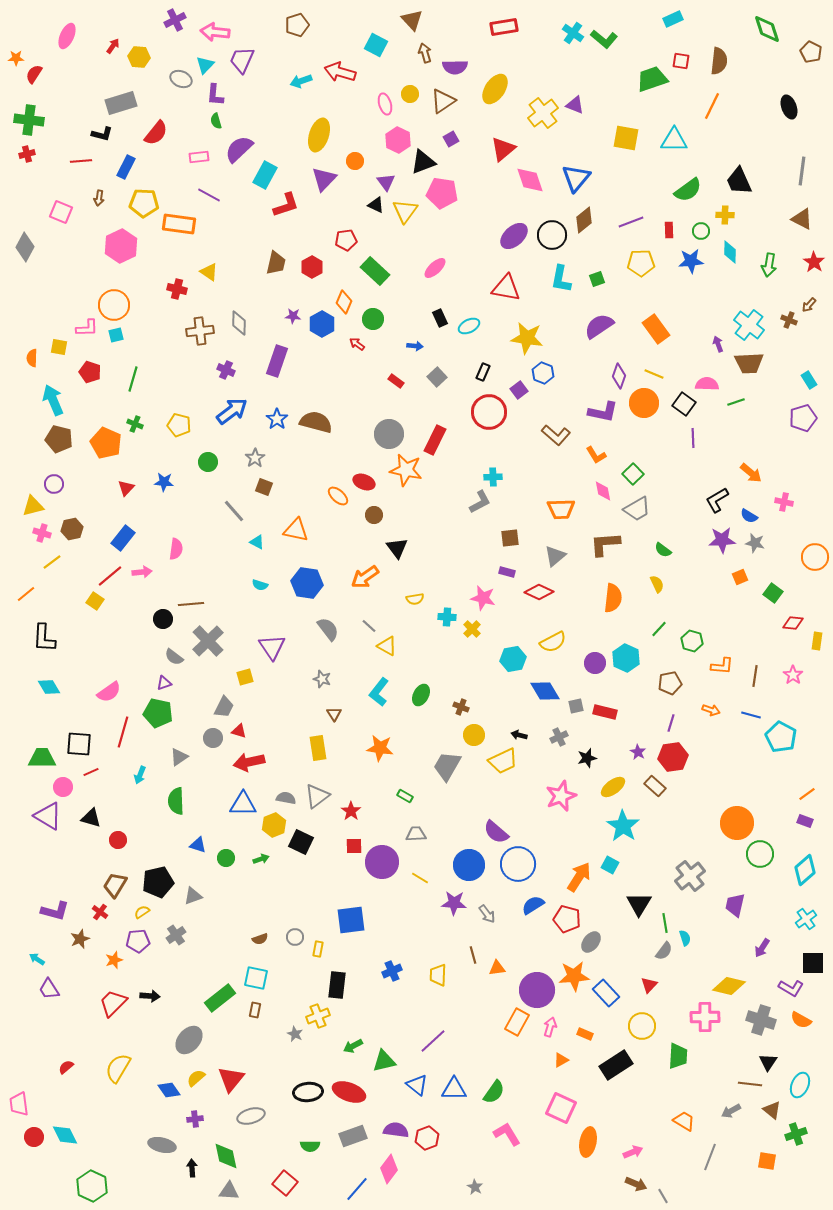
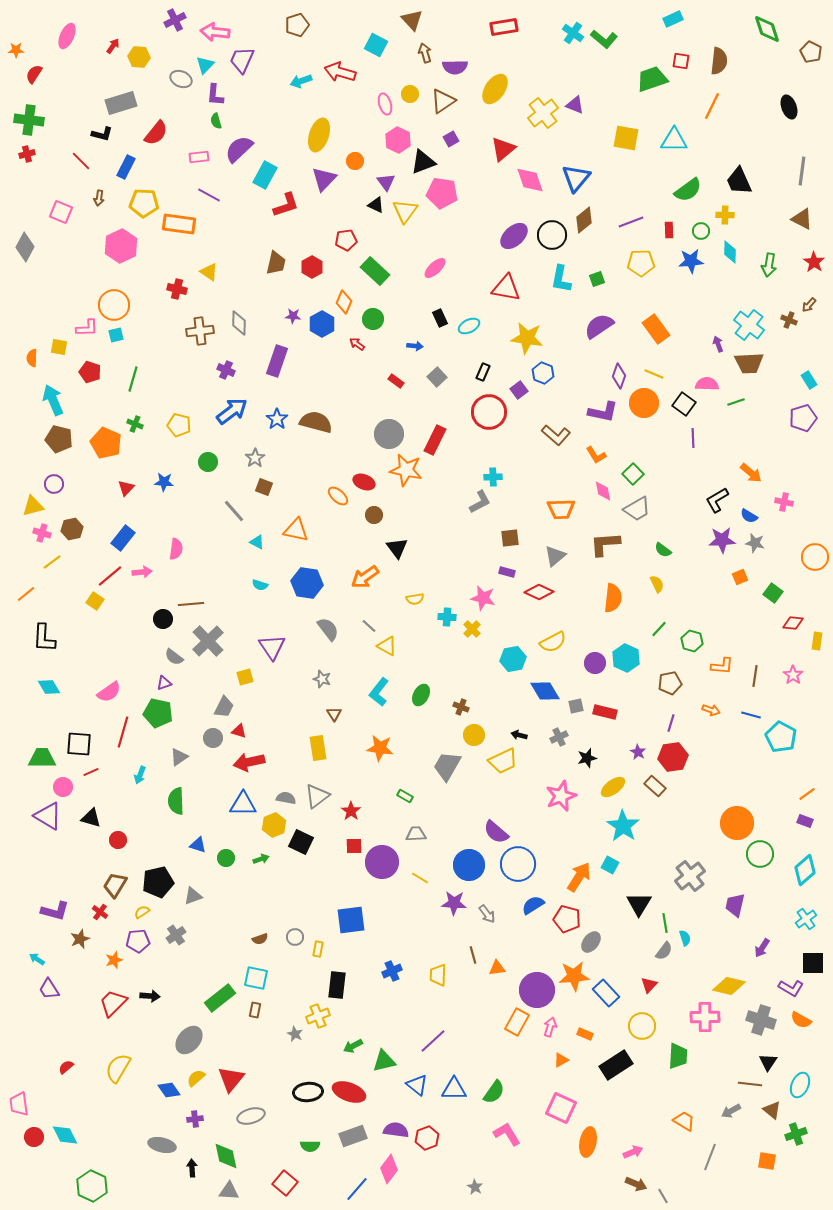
orange star at (16, 58): moved 8 px up
red line at (81, 161): rotated 50 degrees clockwise
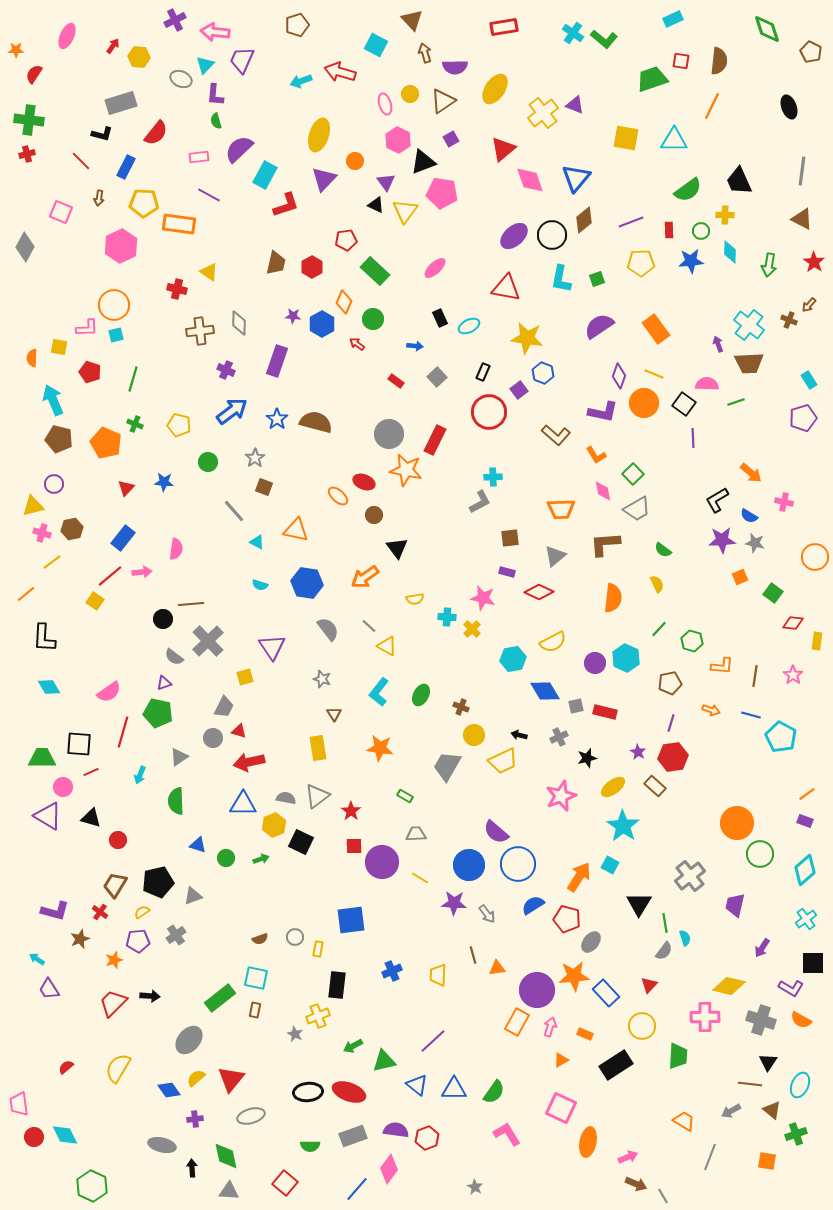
pink arrow at (633, 1152): moved 5 px left, 5 px down
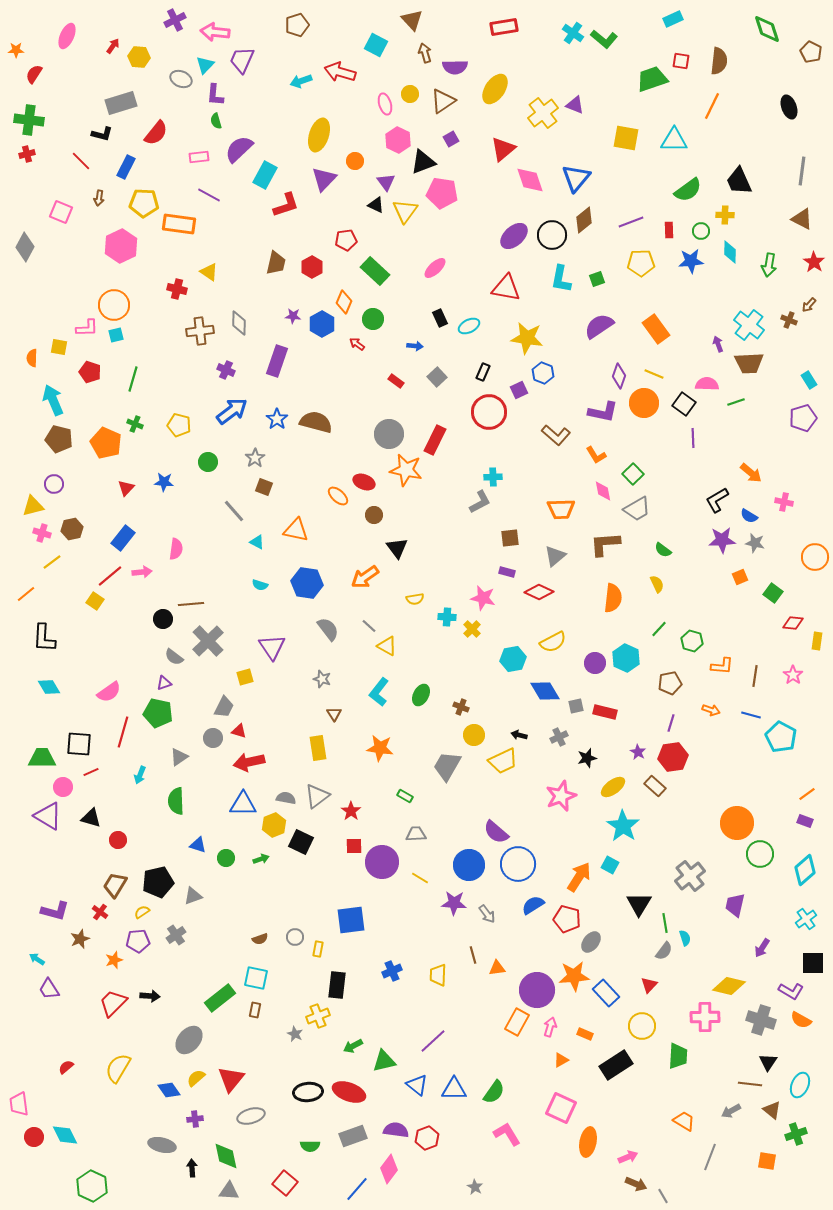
purple square at (519, 390): rotated 12 degrees clockwise
purple L-shape at (791, 988): moved 3 px down
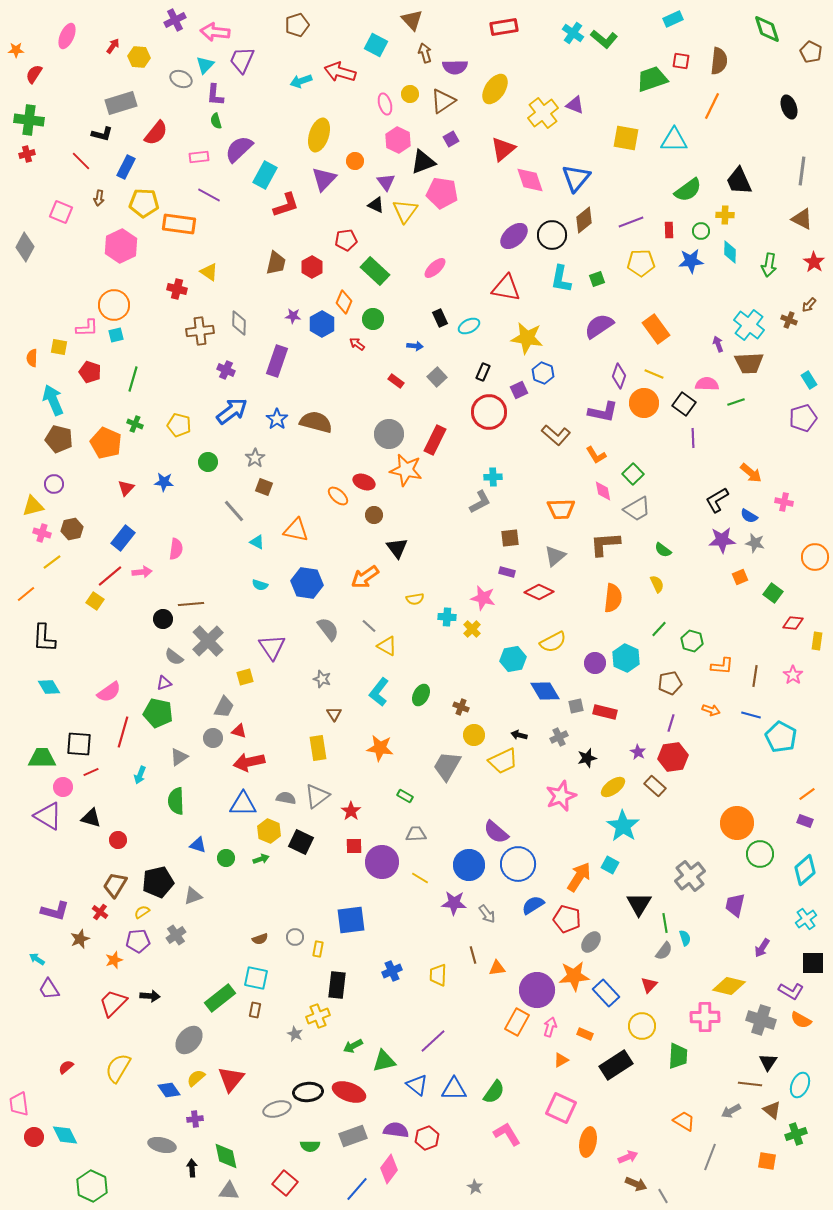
yellow hexagon at (274, 825): moved 5 px left, 6 px down; rotated 15 degrees counterclockwise
gray ellipse at (251, 1116): moved 26 px right, 7 px up
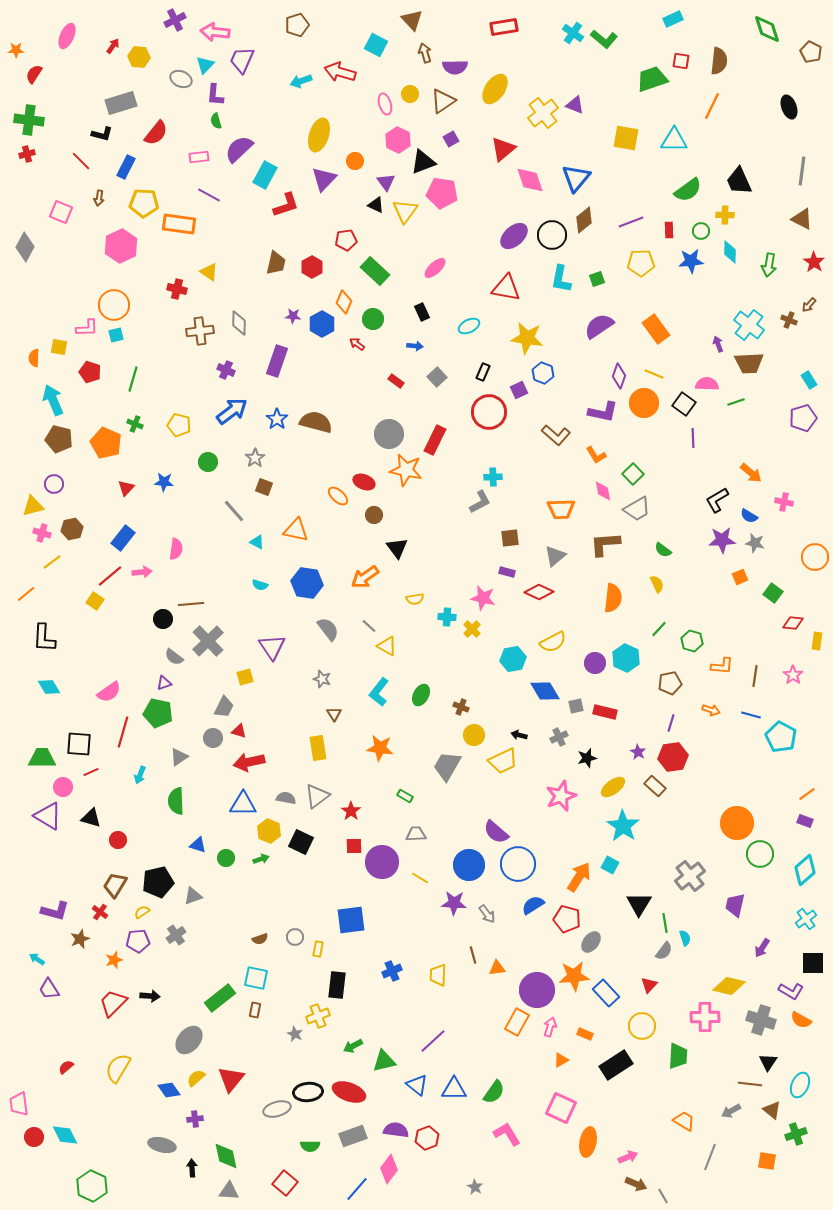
black rectangle at (440, 318): moved 18 px left, 6 px up
orange semicircle at (32, 358): moved 2 px right
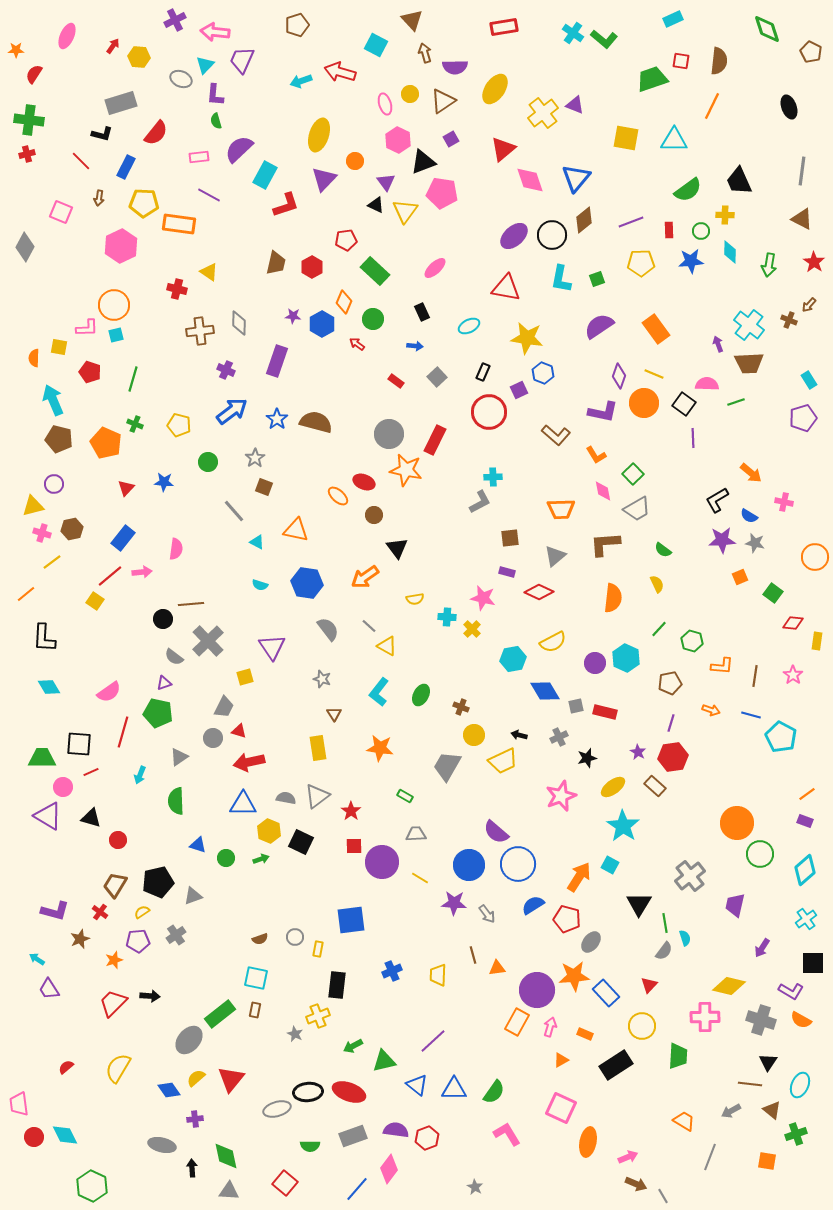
green rectangle at (220, 998): moved 16 px down
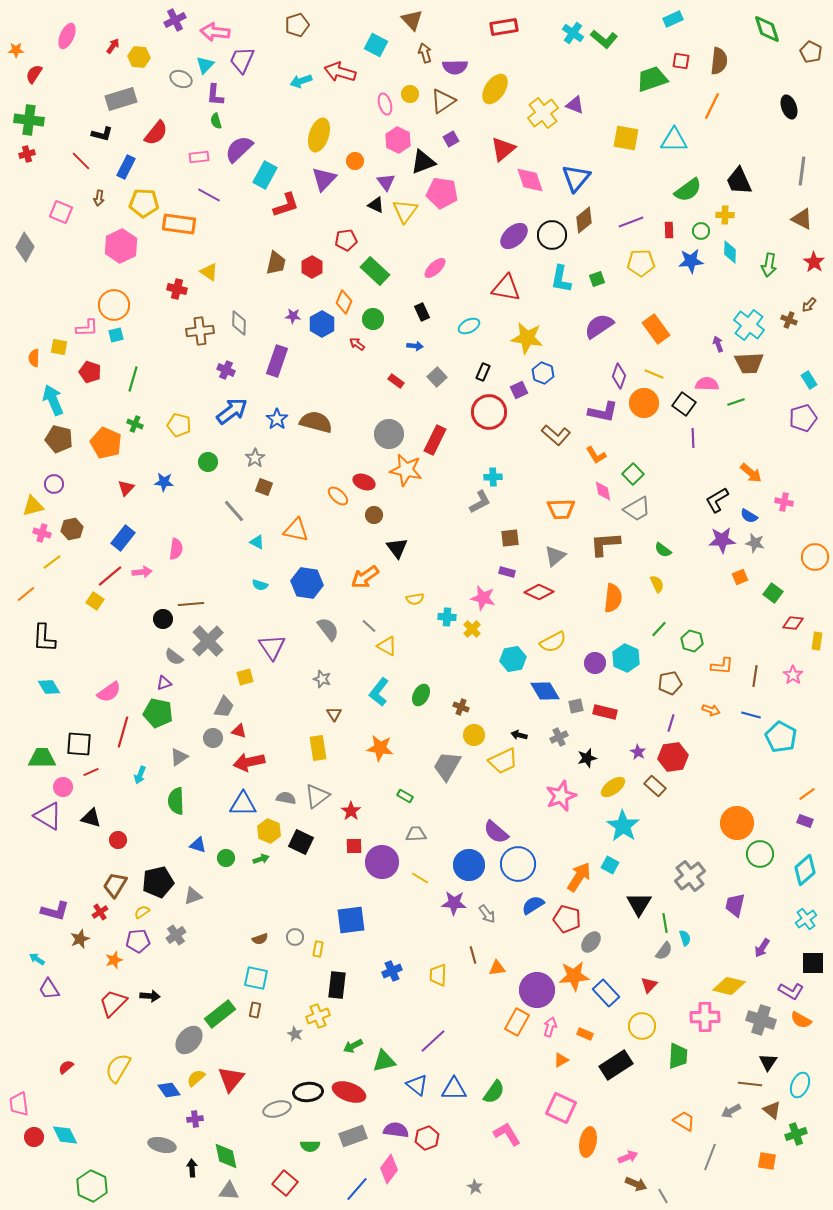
gray rectangle at (121, 103): moved 4 px up
red cross at (100, 912): rotated 21 degrees clockwise
